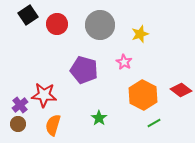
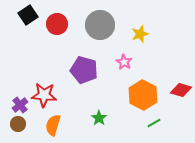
red diamond: rotated 20 degrees counterclockwise
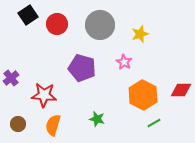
purple pentagon: moved 2 px left, 2 px up
red diamond: rotated 15 degrees counterclockwise
purple cross: moved 9 px left, 27 px up
green star: moved 2 px left, 1 px down; rotated 21 degrees counterclockwise
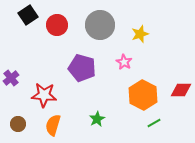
red circle: moved 1 px down
green star: rotated 28 degrees clockwise
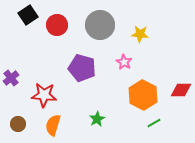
yellow star: rotated 24 degrees clockwise
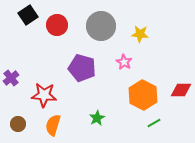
gray circle: moved 1 px right, 1 px down
green star: moved 1 px up
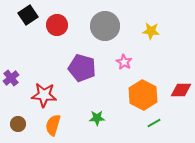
gray circle: moved 4 px right
yellow star: moved 11 px right, 3 px up
green star: rotated 28 degrees clockwise
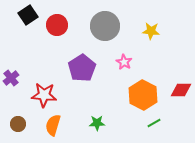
purple pentagon: rotated 24 degrees clockwise
green star: moved 5 px down
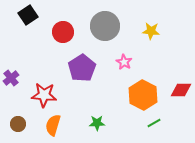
red circle: moved 6 px right, 7 px down
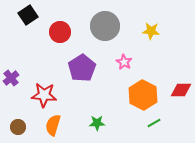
red circle: moved 3 px left
brown circle: moved 3 px down
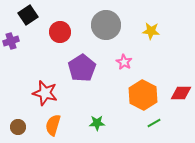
gray circle: moved 1 px right, 1 px up
purple cross: moved 37 px up; rotated 21 degrees clockwise
red diamond: moved 3 px down
red star: moved 1 px right, 2 px up; rotated 10 degrees clockwise
